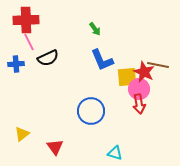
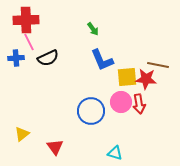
green arrow: moved 2 px left
blue cross: moved 6 px up
red star: moved 2 px right, 7 px down; rotated 20 degrees counterclockwise
pink circle: moved 18 px left, 13 px down
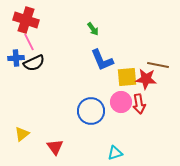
red cross: rotated 20 degrees clockwise
black semicircle: moved 14 px left, 5 px down
cyan triangle: rotated 35 degrees counterclockwise
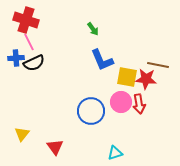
yellow square: rotated 15 degrees clockwise
yellow triangle: rotated 14 degrees counterclockwise
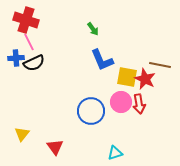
brown line: moved 2 px right
red star: moved 1 px left; rotated 20 degrees clockwise
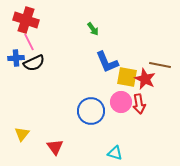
blue L-shape: moved 5 px right, 2 px down
cyan triangle: rotated 35 degrees clockwise
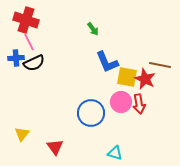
blue circle: moved 2 px down
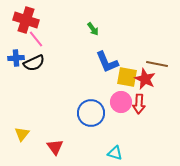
pink line: moved 7 px right, 3 px up; rotated 12 degrees counterclockwise
brown line: moved 3 px left, 1 px up
red arrow: rotated 12 degrees clockwise
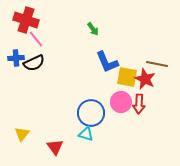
cyan triangle: moved 29 px left, 19 px up
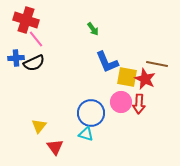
yellow triangle: moved 17 px right, 8 px up
